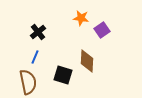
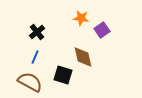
black cross: moved 1 px left
brown diamond: moved 4 px left, 4 px up; rotated 15 degrees counterclockwise
brown semicircle: moved 2 px right; rotated 50 degrees counterclockwise
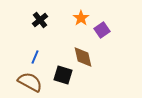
orange star: rotated 28 degrees clockwise
black cross: moved 3 px right, 12 px up
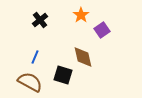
orange star: moved 3 px up
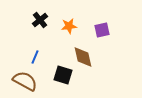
orange star: moved 12 px left, 11 px down; rotated 28 degrees clockwise
purple square: rotated 21 degrees clockwise
brown semicircle: moved 5 px left, 1 px up
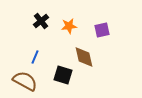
black cross: moved 1 px right, 1 px down
brown diamond: moved 1 px right
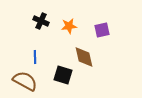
black cross: rotated 28 degrees counterclockwise
blue line: rotated 24 degrees counterclockwise
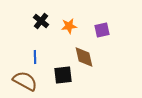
black cross: rotated 14 degrees clockwise
black square: rotated 24 degrees counterclockwise
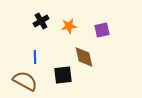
black cross: rotated 21 degrees clockwise
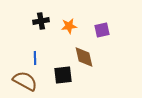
black cross: rotated 21 degrees clockwise
blue line: moved 1 px down
